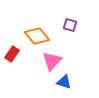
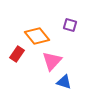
red rectangle: moved 5 px right
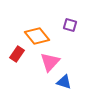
pink triangle: moved 2 px left, 1 px down
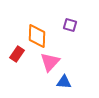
orange diamond: rotated 40 degrees clockwise
blue triangle: rotated 14 degrees counterclockwise
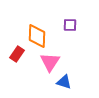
purple square: rotated 16 degrees counterclockwise
pink triangle: rotated 10 degrees counterclockwise
blue triangle: rotated 14 degrees clockwise
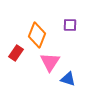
orange diamond: moved 1 px up; rotated 20 degrees clockwise
red rectangle: moved 1 px left, 1 px up
blue triangle: moved 4 px right, 3 px up
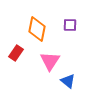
orange diamond: moved 6 px up; rotated 10 degrees counterclockwise
pink triangle: moved 1 px up
blue triangle: moved 2 px down; rotated 21 degrees clockwise
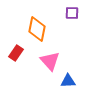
purple square: moved 2 px right, 12 px up
pink triangle: rotated 15 degrees counterclockwise
blue triangle: rotated 42 degrees counterclockwise
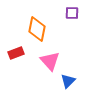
red rectangle: rotated 35 degrees clockwise
blue triangle: rotated 42 degrees counterclockwise
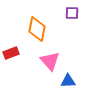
red rectangle: moved 5 px left
blue triangle: rotated 42 degrees clockwise
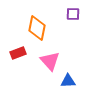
purple square: moved 1 px right, 1 px down
orange diamond: moved 1 px up
red rectangle: moved 7 px right
